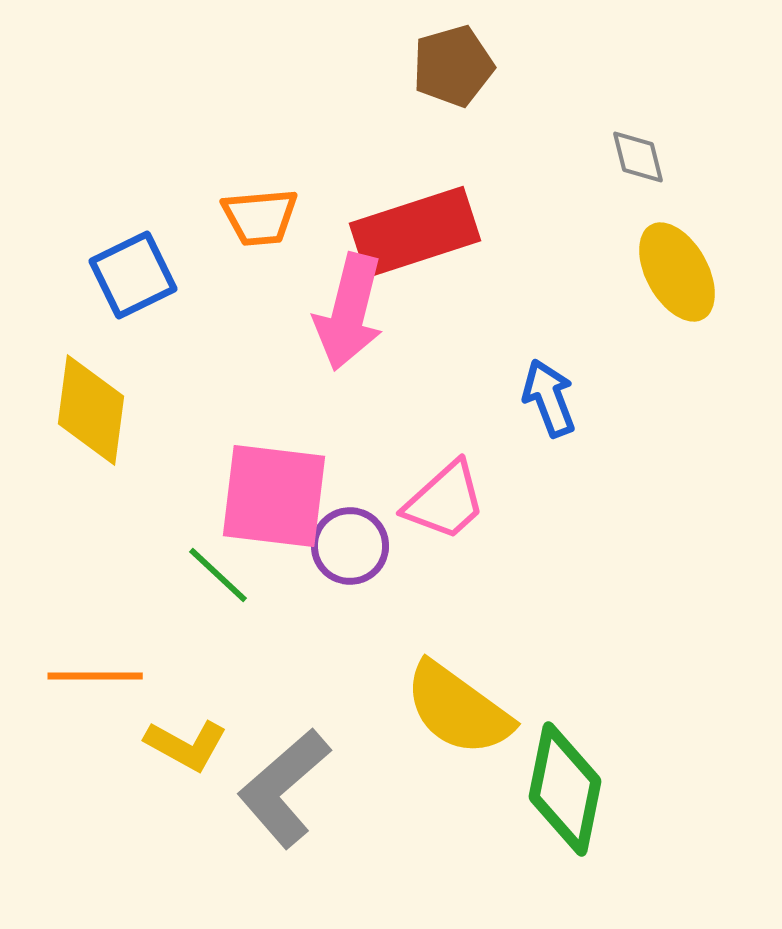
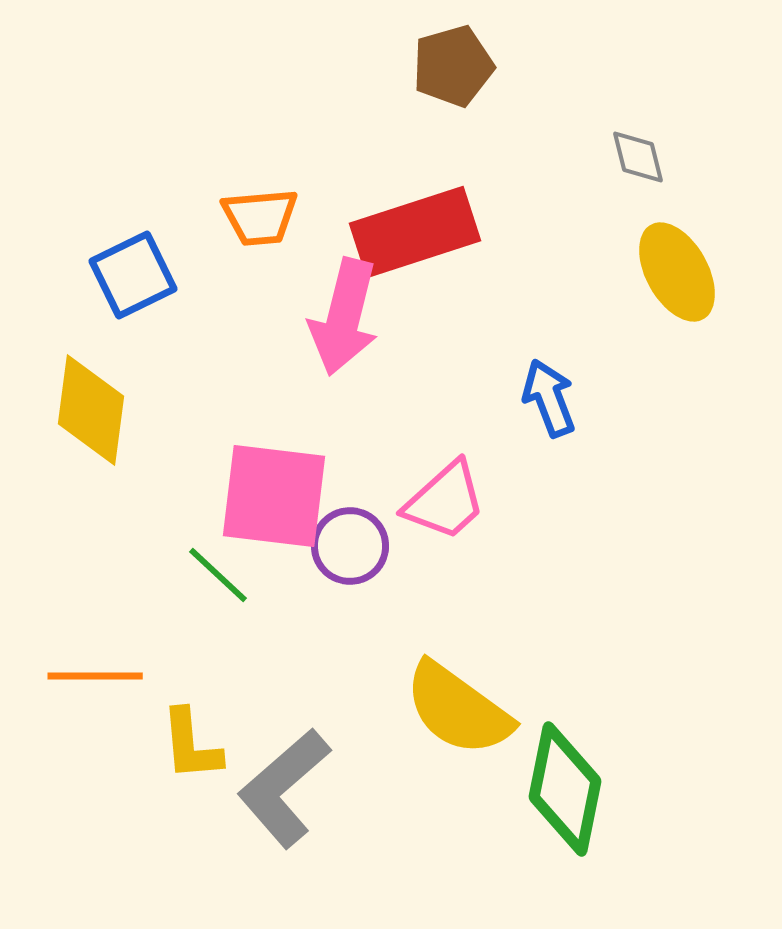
pink arrow: moved 5 px left, 5 px down
yellow L-shape: moved 5 px right; rotated 56 degrees clockwise
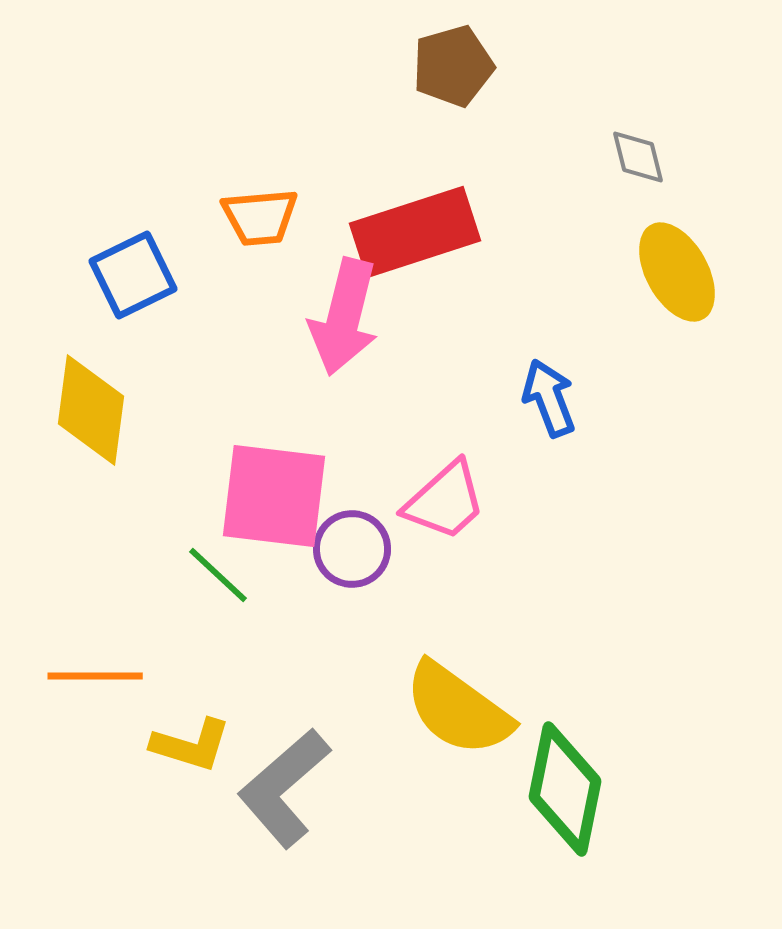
purple circle: moved 2 px right, 3 px down
yellow L-shape: rotated 68 degrees counterclockwise
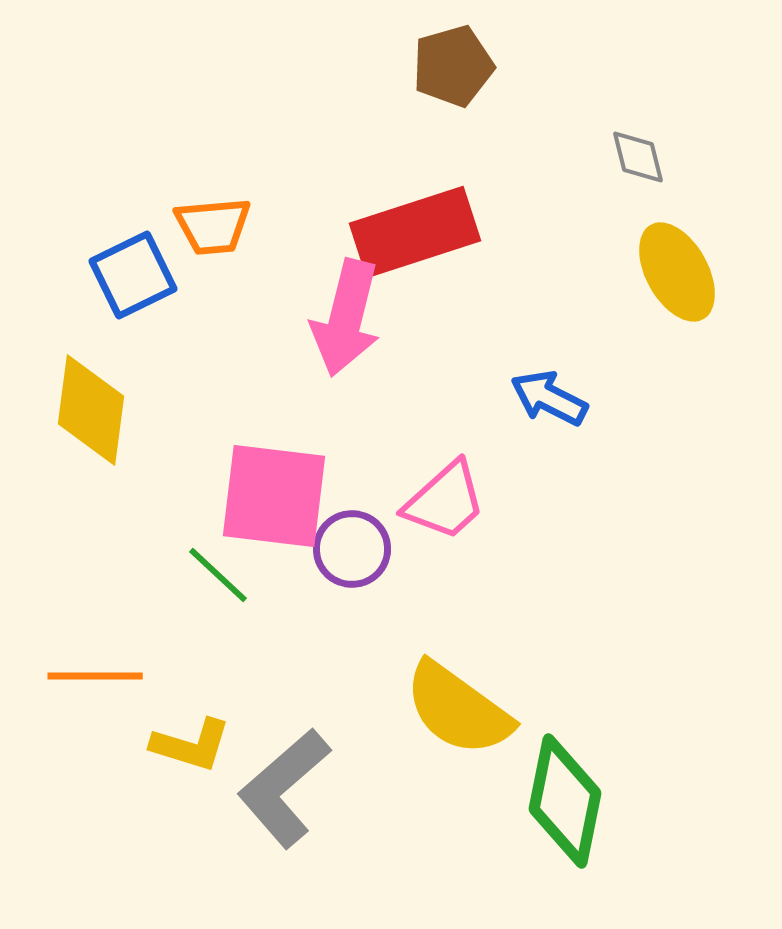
orange trapezoid: moved 47 px left, 9 px down
pink arrow: moved 2 px right, 1 px down
blue arrow: rotated 42 degrees counterclockwise
green diamond: moved 12 px down
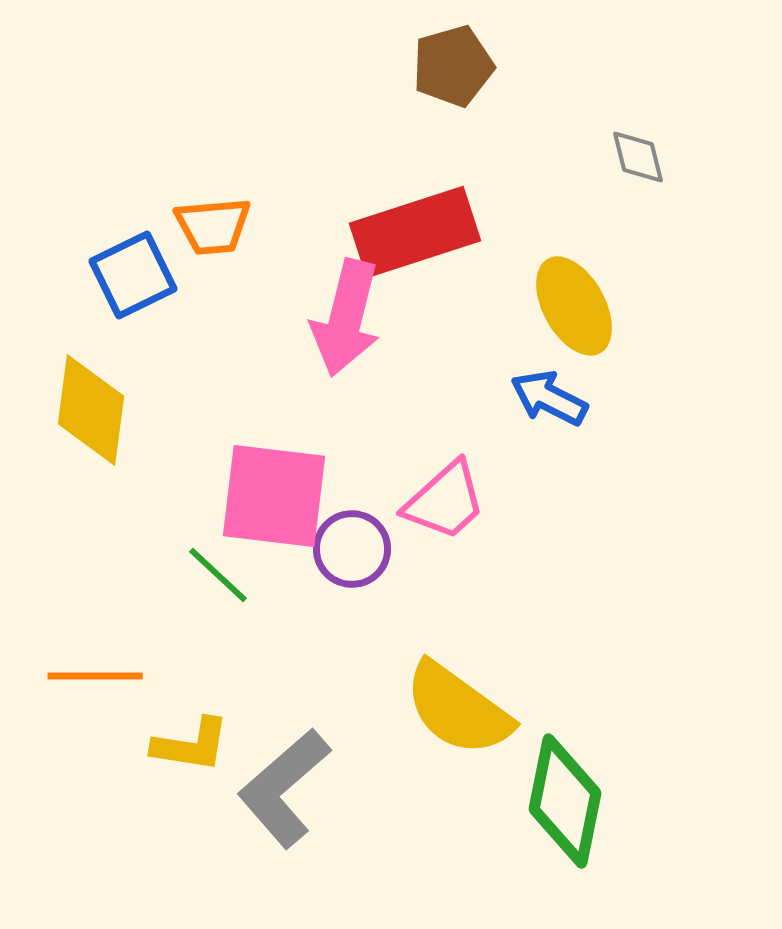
yellow ellipse: moved 103 px left, 34 px down
yellow L-shape: rotated 8 degrees counterclockwise
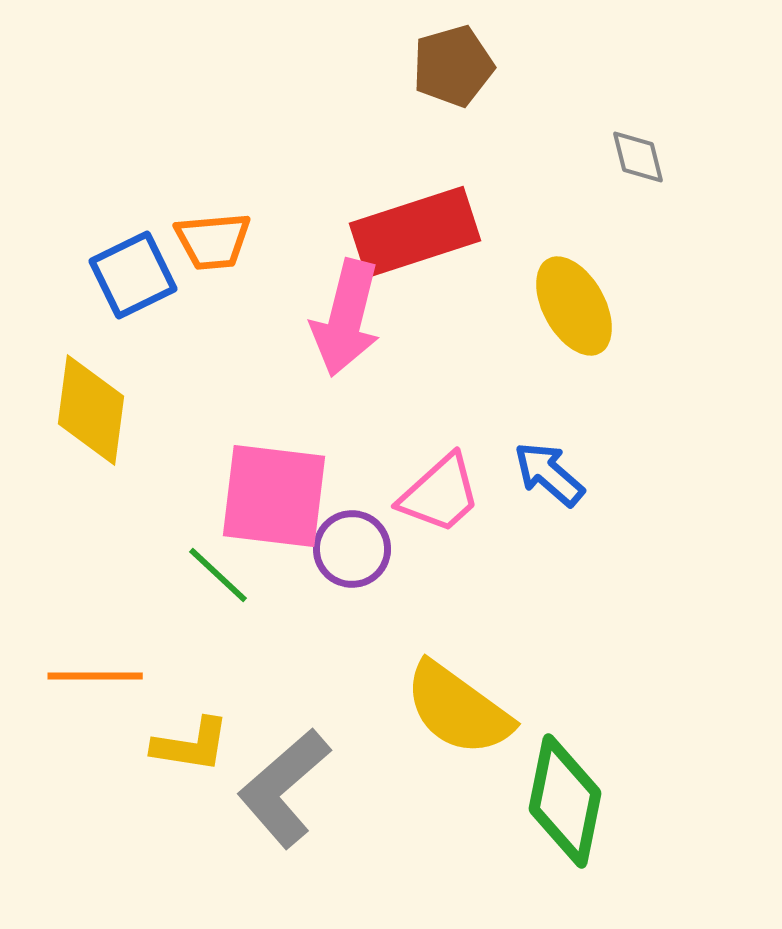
orange trapezoid: moved 15 px down
blue arrow: moved 76 px down; rotated 14 degrees clockwise
pink trapezoid: moved 5 px left, 7 px up
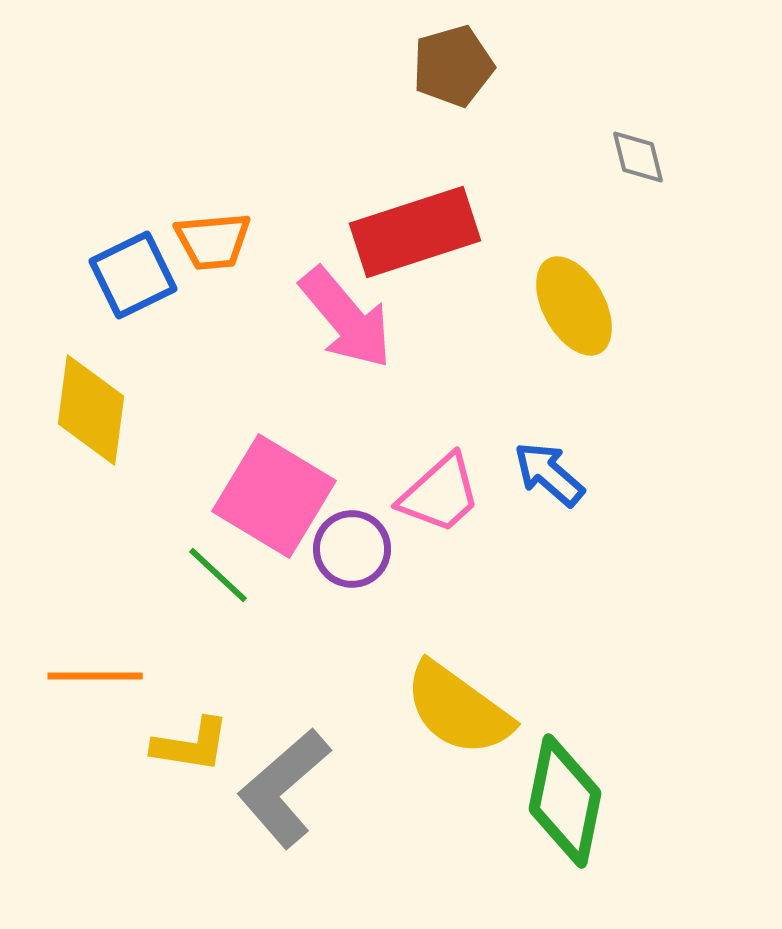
pink arrow: rotated 54 degrees counterclockwise
pink square: rotated 24 degrees clockwise
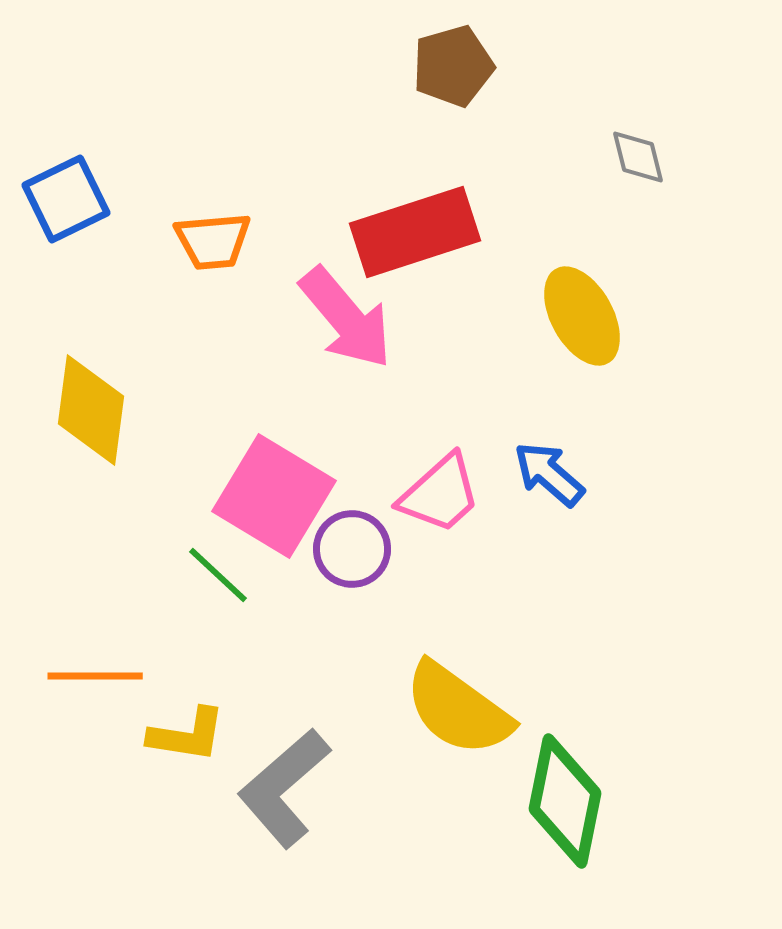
blue square: moved 67 px left, 76 px up
yellow ellipse: moved 8 px right, 10 px down
yellow L-shape: moved 4 px left, 10 px up
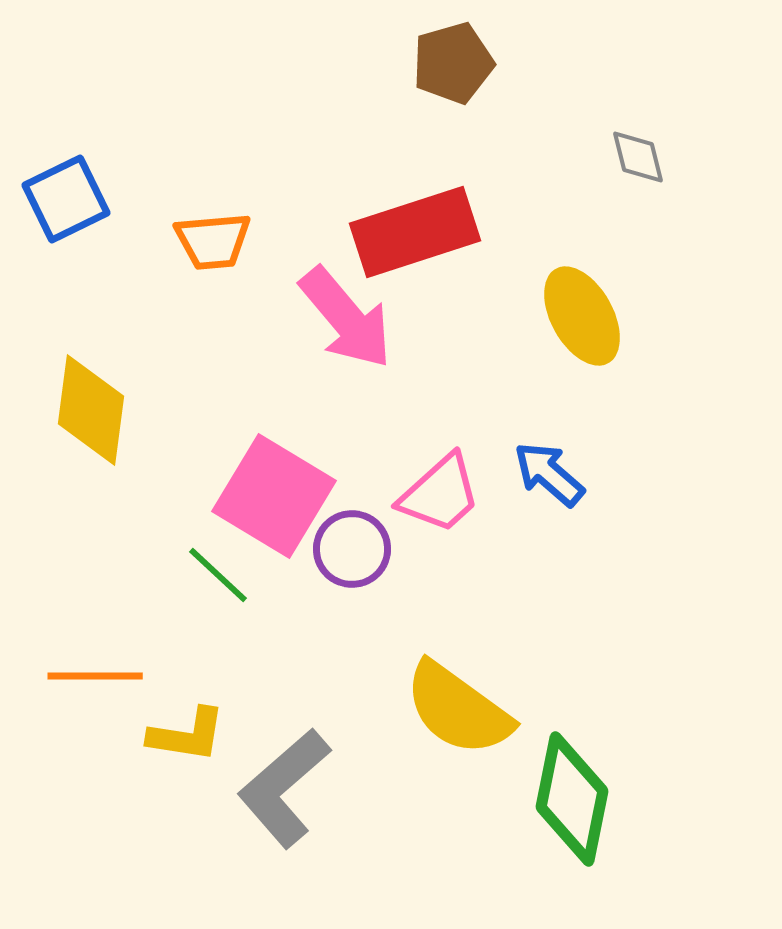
brown pentagon: moved 3 px up
green diamond: moved 7 px right, 2 px up
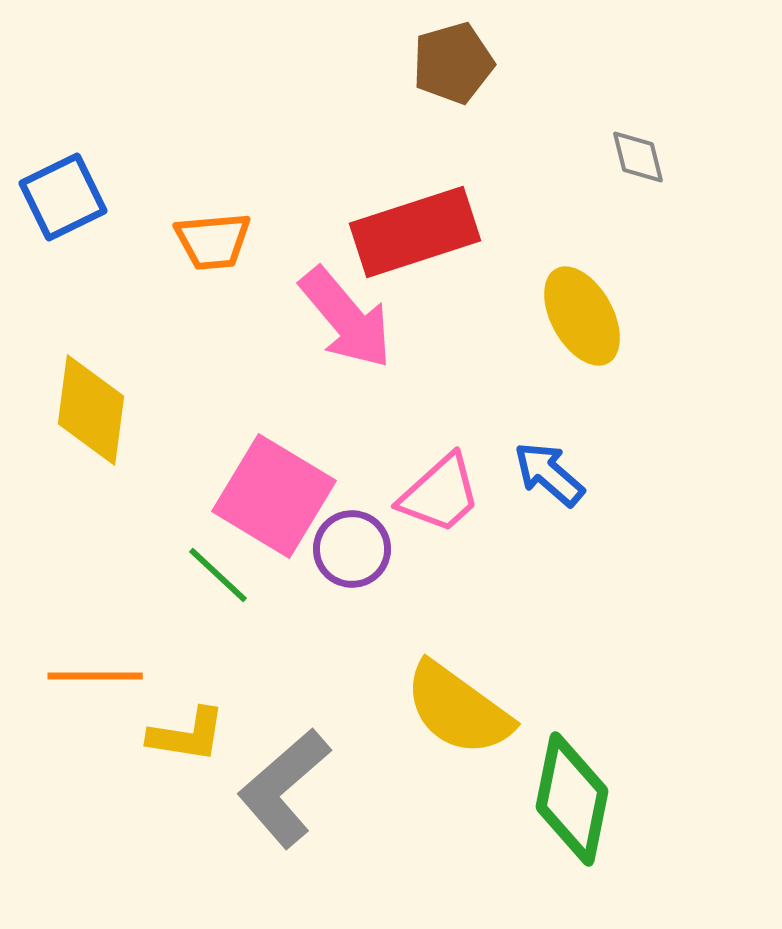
blue square: moved 3 px left, 2 px up
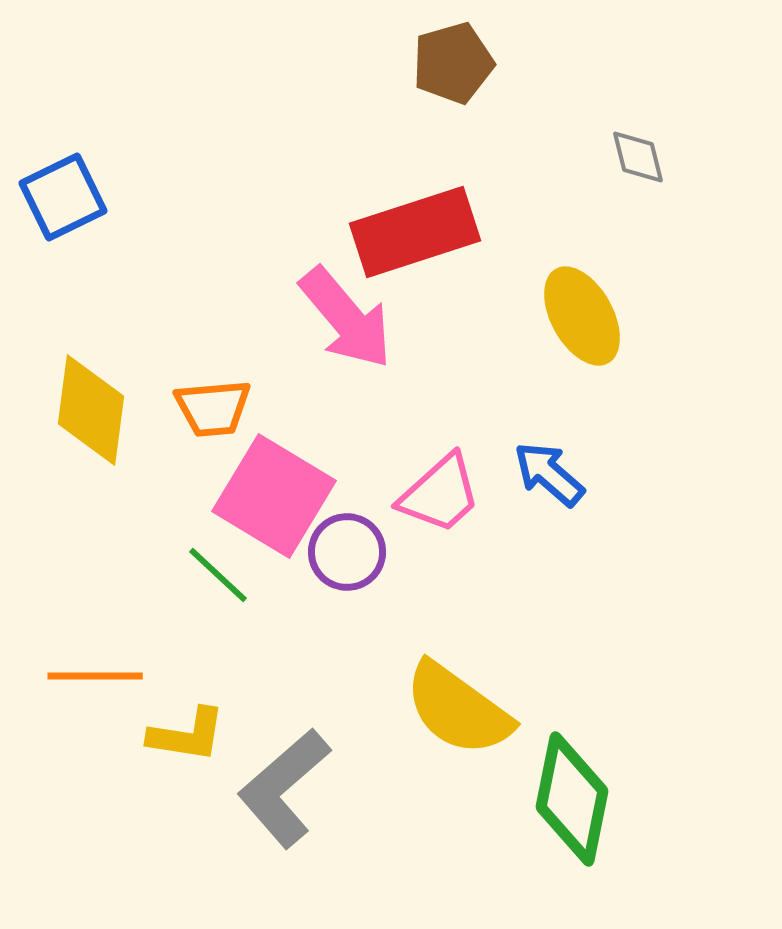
orange trapezoid: moved 167 px down
purple circle: moved 5 px left, 3 px down
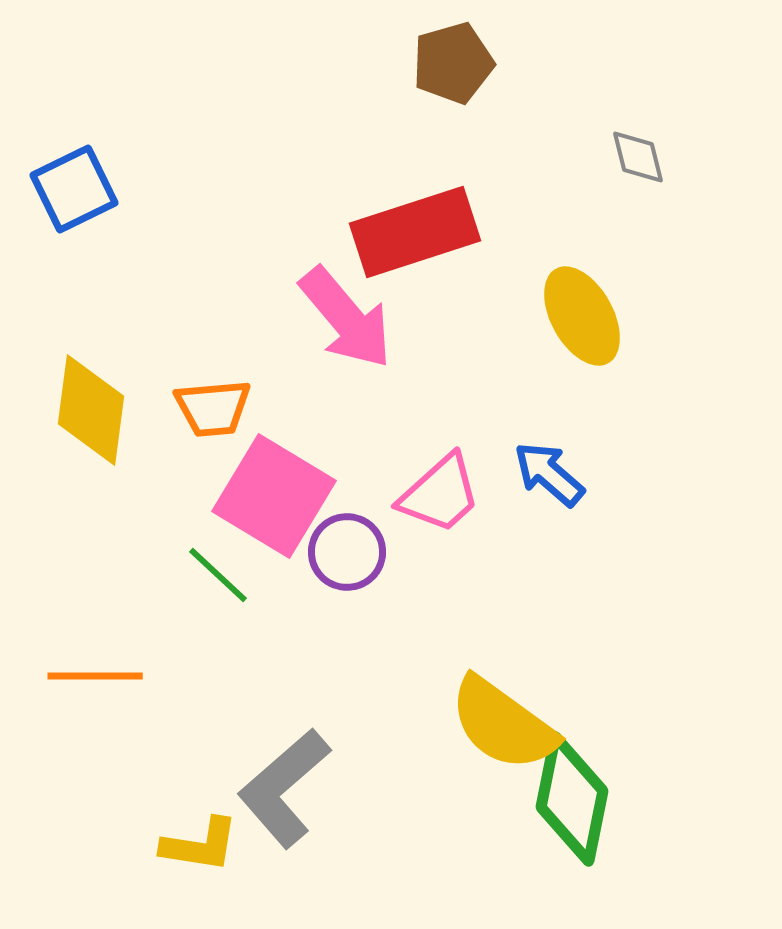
blue square: moved 11 px right, 8 px up
yellow semicircle: moved 45 px right, 15 px down
yellow L-shape: moved 13 px right, 110 px down
